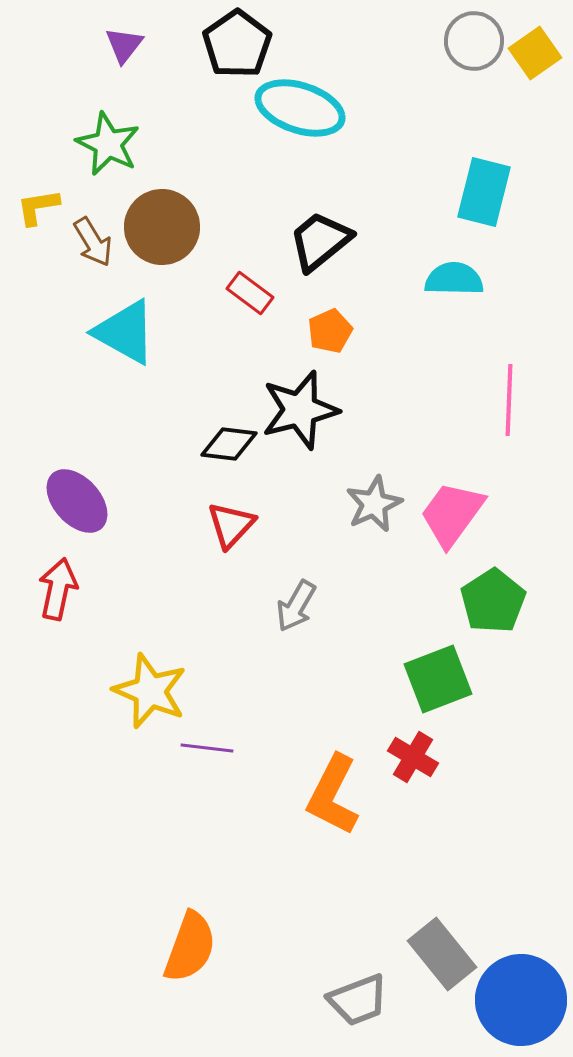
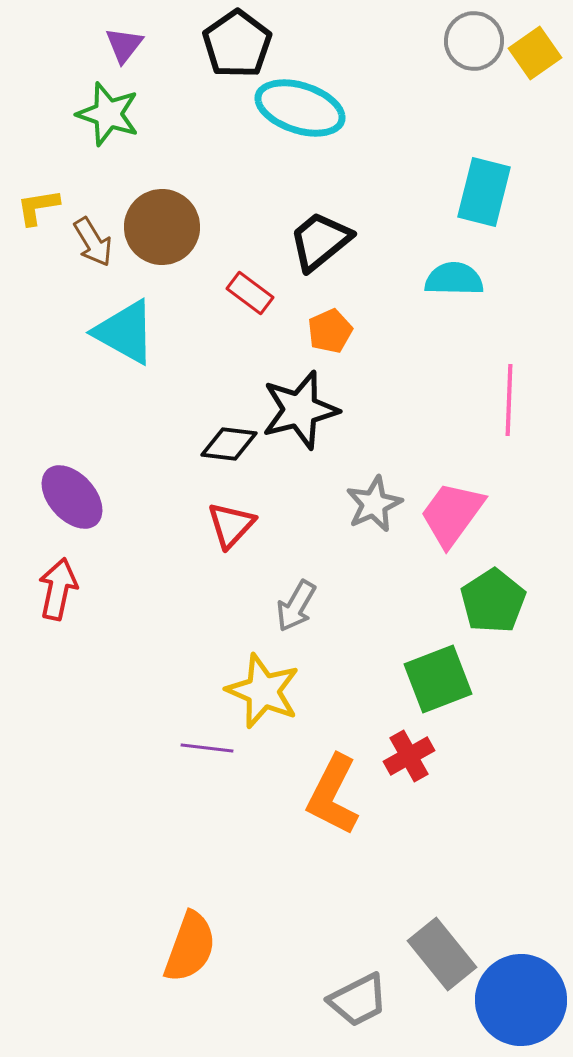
green star: moved 30 px up; rotated 8 degrees counterclockwise
purple ellipse: moved 5 px left, 4 px up
yellow star: moved 113 px right
red cross: moved 4 px left, 1 px up; rotated 30 degrees clockwise
gray trapezoid: rotated 6 degrees counterclockwise
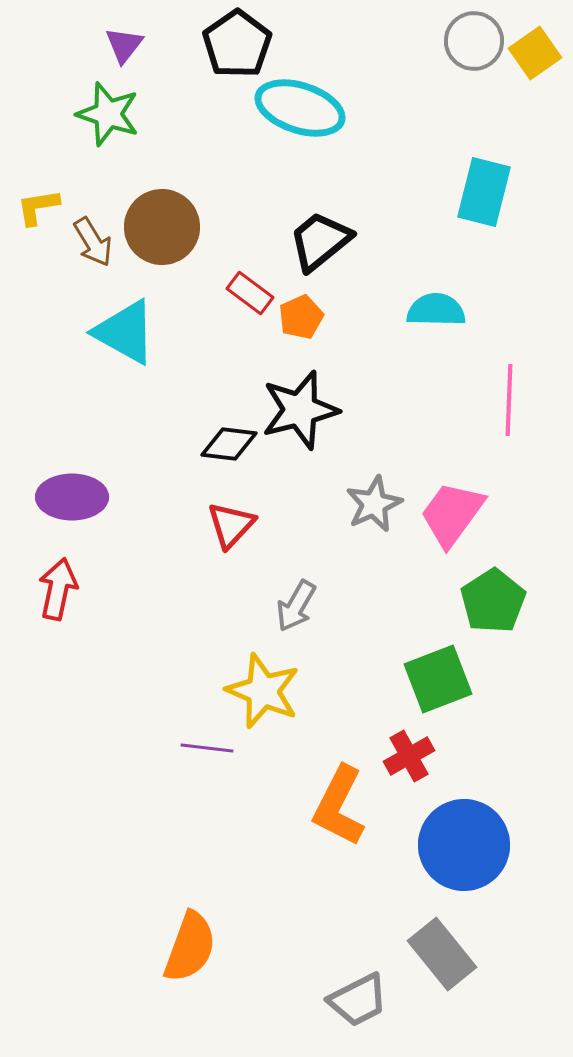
cyan semicircle: moved 18 px left, 31 px down
orange pentagon: moved 29 px left, 14 px up
purple ellipse: rotated 48 degrees counterclockwise
orange L-shape: moved 6 px right, 11 px down
blue circle: moved 57 px left, 155 px up
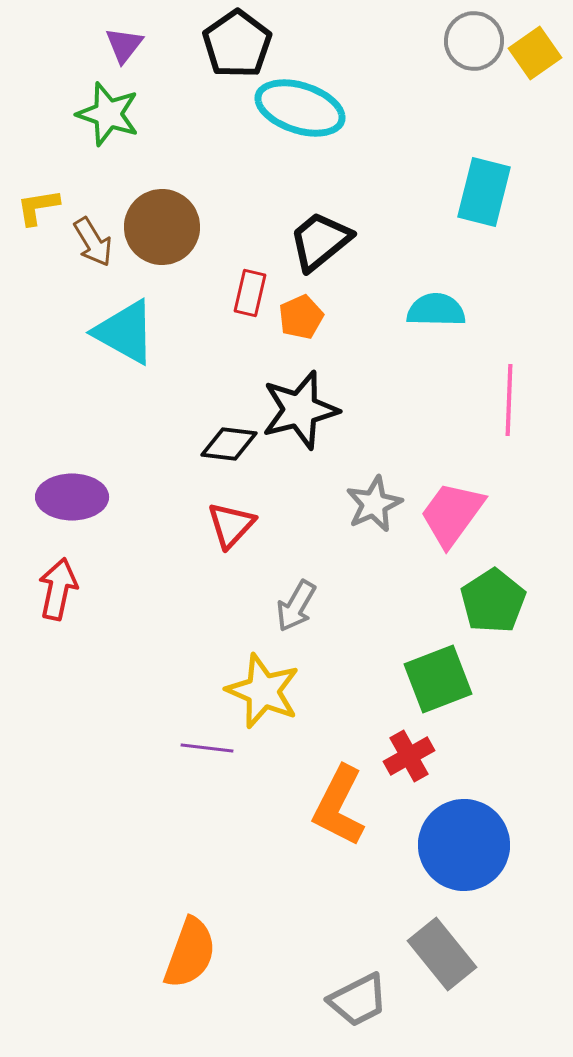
red rectangle: rotated 66 degrees clockwise
orange semicircle: moved 6 px down
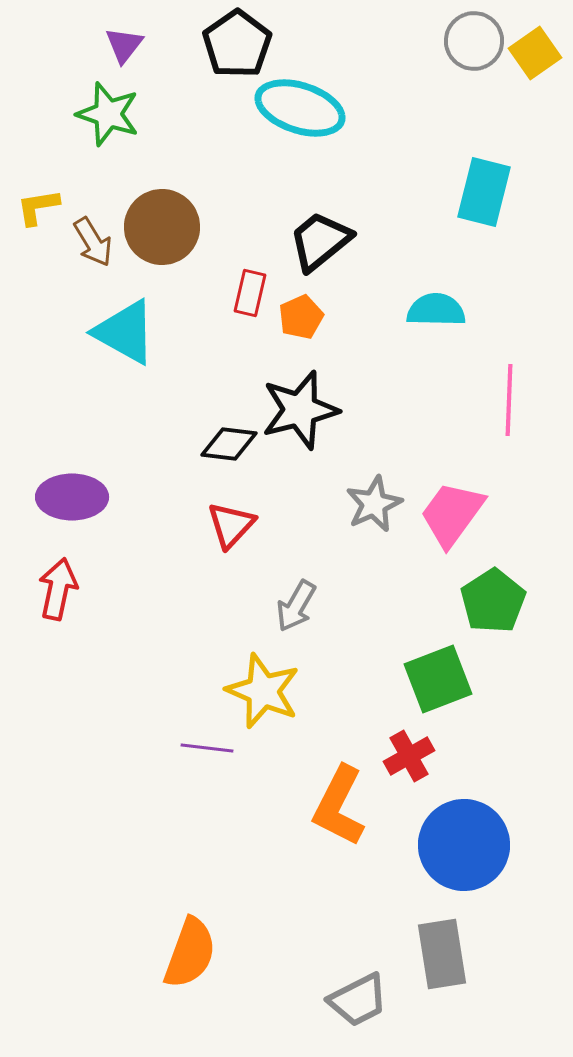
gray rectangle: rotated 30 degrees clockwise
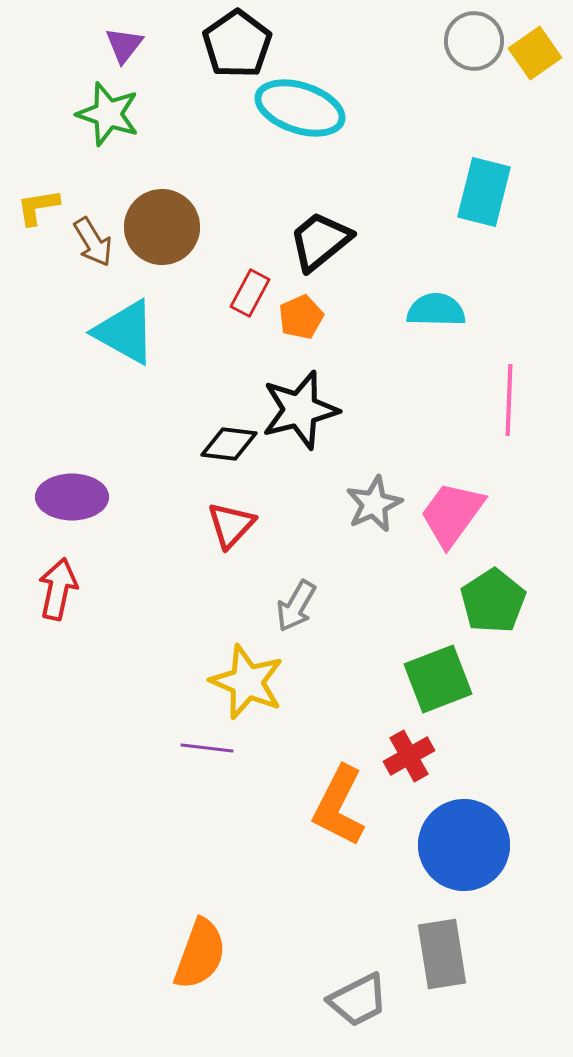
red rectangle: rotated 15 degrees clockwise
yellow star: moved 16 px left, 9 px up
orange semicircle: moved 10 px right, 1 px down
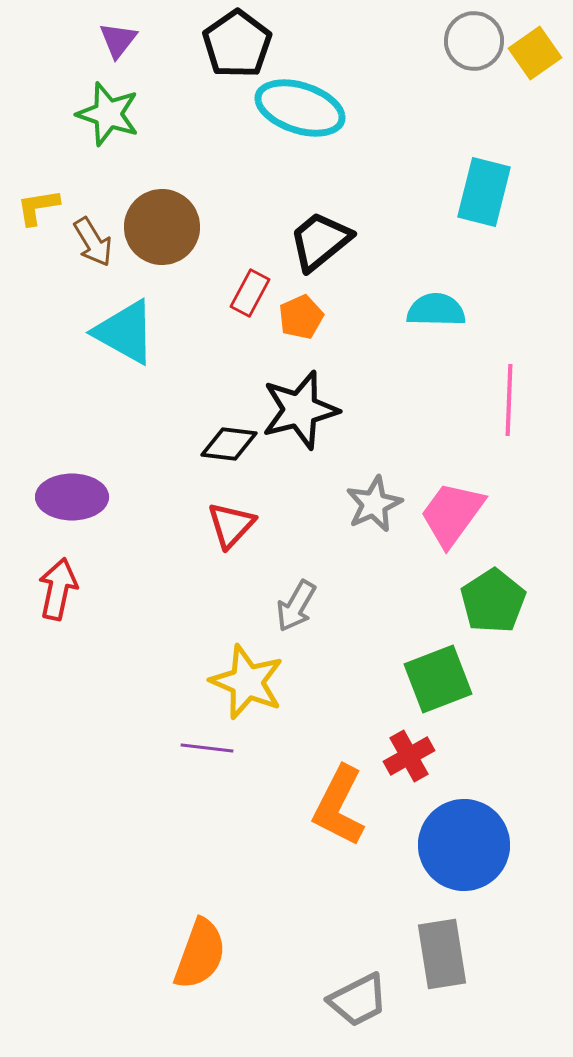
purple triangle: moved 6 px left, 5 px up
